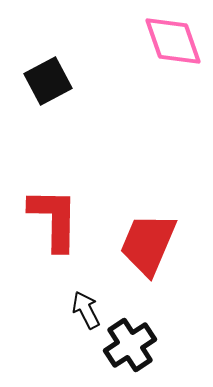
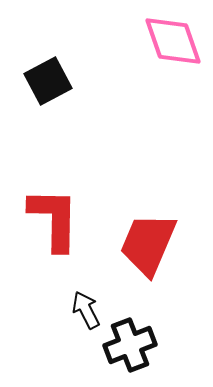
black cross: rotated 12 degrees clockwise
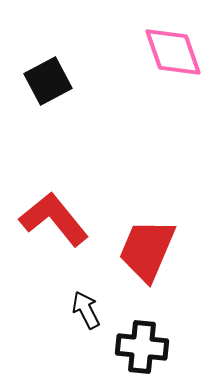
pink diamond: moved 11 px down
red L-shape: rotated 40 degrees counterclockwise
red trapezoid: moved 1 px left, 6 px down
black cross: moved 12 px right, 2 px down; rotated 27 degrees clockwise
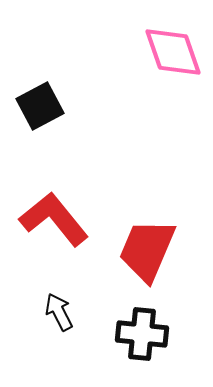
black square: moved 8 px left, 25 px down
black arrow: moved 27 px left, 2 px down
black cross: moved 13 px up
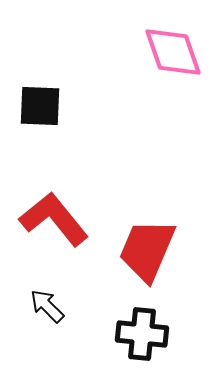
black square: rotated 30 degrees clockwise
black arrow: moved 12 px left, 6 px up; rotated 18 degrees counterclockwise
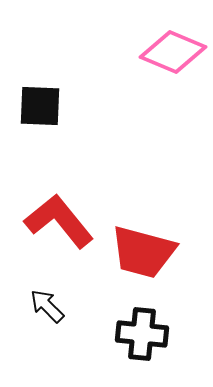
pink diamond: rotated 48 degrees counterclockwise
red L-shape: moved 5 px right, 2 px down
red trapezoid: moved 4 px left, 2 px down; rotated 98 degrees counterclockwise
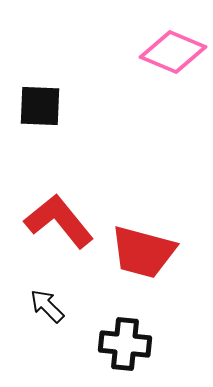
black cross: moved 17 px left, 10 px down
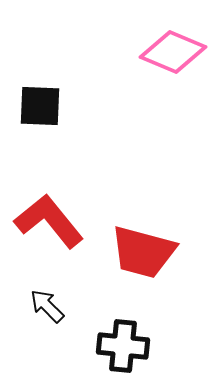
red L-shape: moved 10 px left
black cross: moved 2 px left, 2 px down
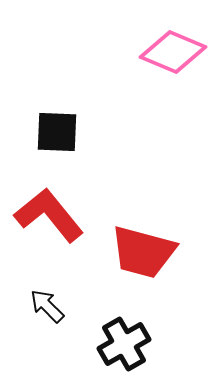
black square: moved 17 px right, 26 px down
red L-shape: moved 6 px up
black cross: moved 1 px right, 2 px up; rotated 36 degrees counterclockwise
